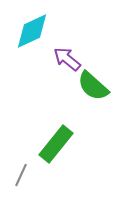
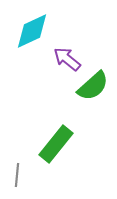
green semicircle: rotated 84 degrees counterclockwise
gray line: moved 4 px left; rotated 20 degrees counterclockwise
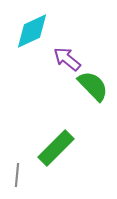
green semicircle: rotated 92 degrees counterclockwise
green rectangle: moved 4 px down; rotated 6 degrees clockwise
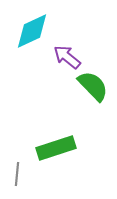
purple arrow: moved 2 px up
green rectangle: rotated 27 degrees clockwise
gray line: moved 1 px up
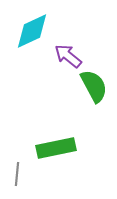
purple arrow: moved 1 px right, 1 px up
green semicircle: moved 1 px right; rotated 16 degrees clockwise
green rectangle: rotated 6 degrees clockwise
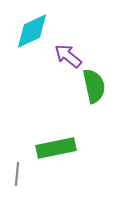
green semicircle: rotated 16 degrees clockwise
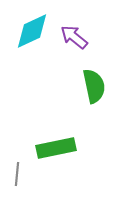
purple arrow: moved 6 px right, 19 px up
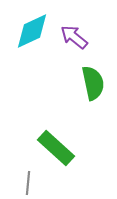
green semicircle: moved 1 px left, 3 px up
green rectangle: rotated 54 degrees clockwise
gray line: moved 11 px right, 9 px down
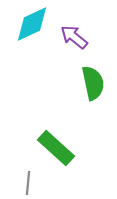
cyan diamond: moved 7 px up
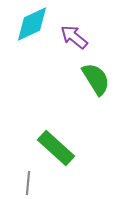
green semicircle: moved 3 px right, 4 px up; rotated 20 degrees counterclockwise
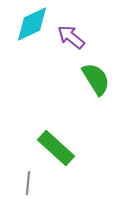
purple arrow: moved 3 px left
